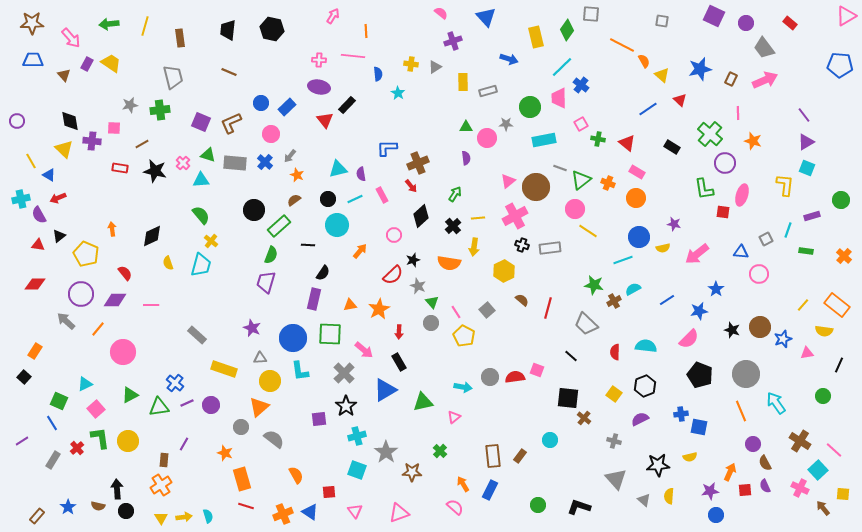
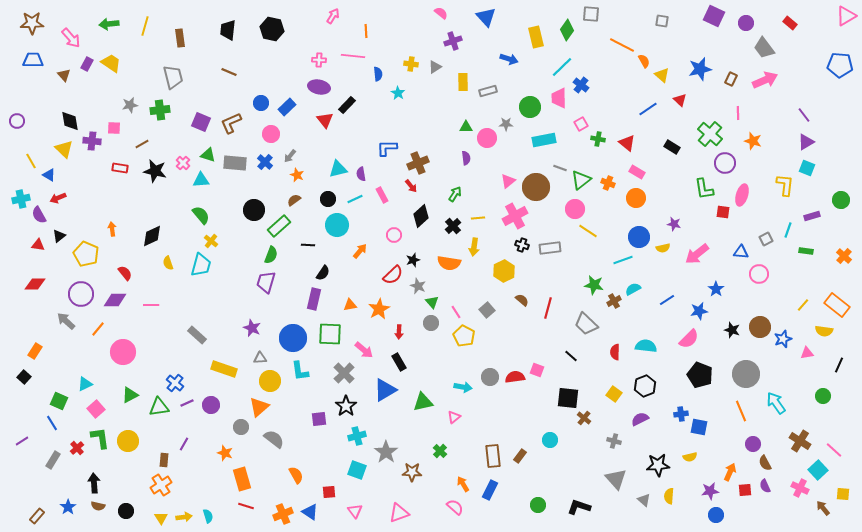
black arrow at (117, 489): moved 23 px left, 6 px up
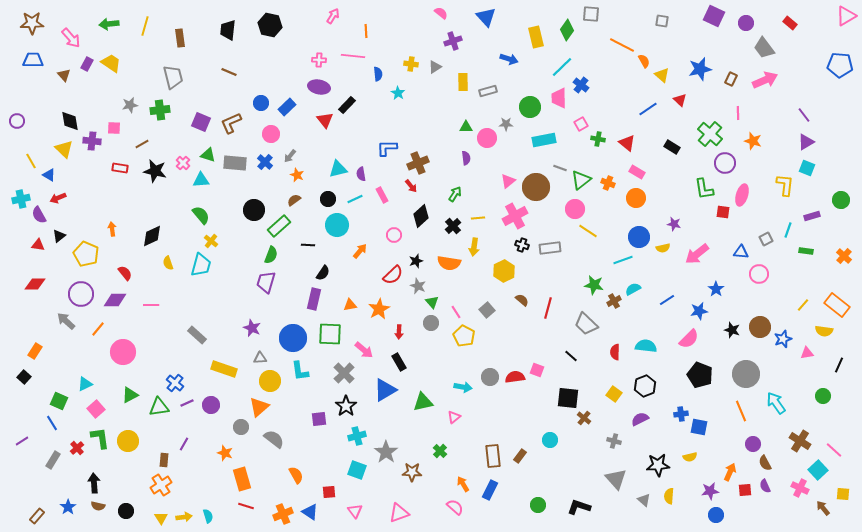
black hexagon at (272, 29): moved 2 px left, 4 px up
black star at (413, 260): moved 3 px right, 1 px down
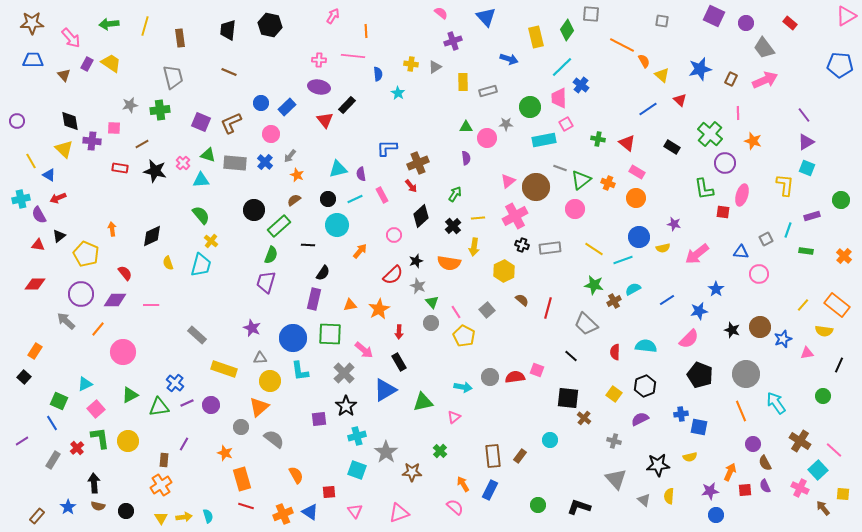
pink square at (581, 124): moved 15 px left
yellow line at (588, 231): moved 6 px right, 18 px down
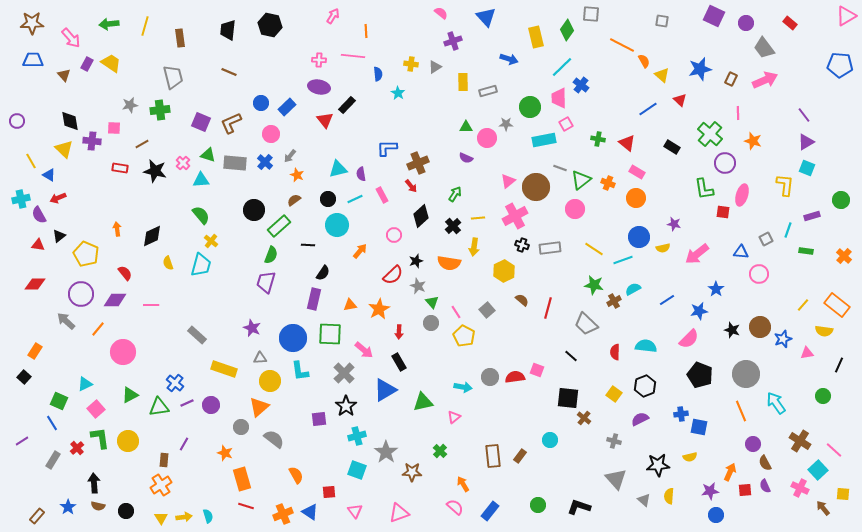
purple semicircle at (466, 158): rotated 120 degrees clockwise
orange arrow at (112, 229): moved 5 px right
blue rectangle at (490, 490): moved 21 px down; rotated 12 degrees clockwise
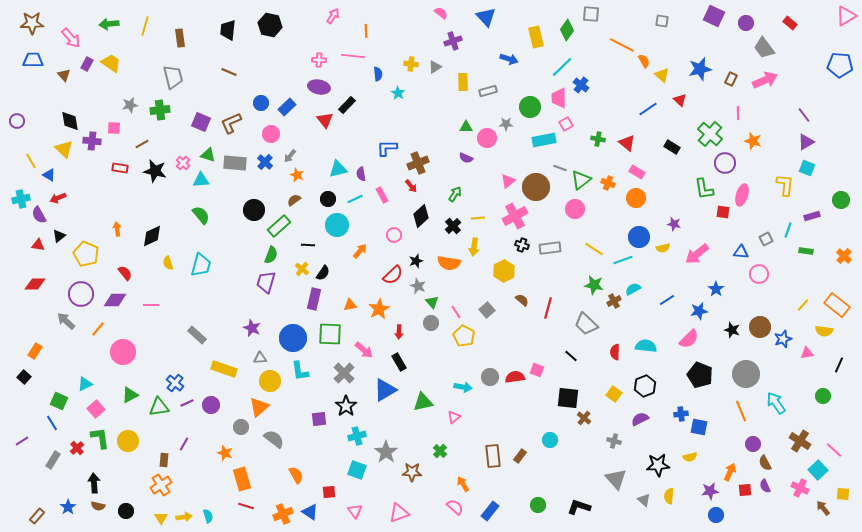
yellow cross at (211, 241): moved 91 px right, 28 px down
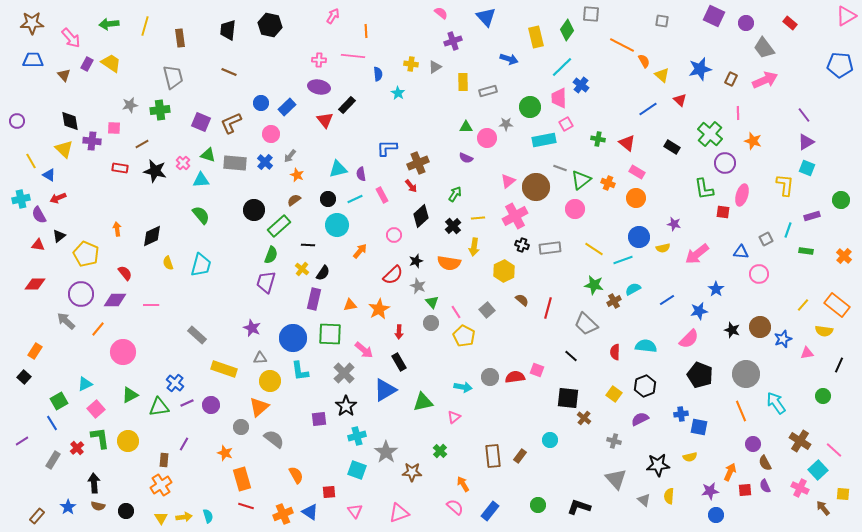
green square at (59, 401): rotated 36 degrees clockwise
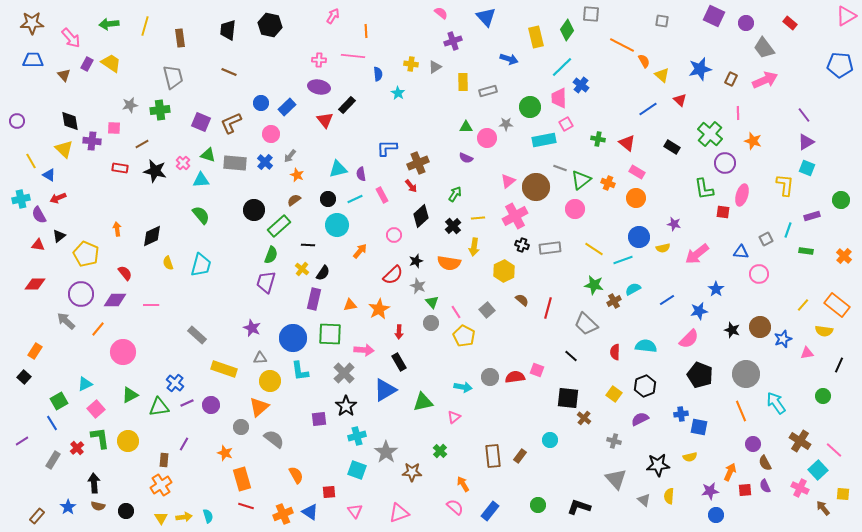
pink arrow at (364, 350): rotated 36 degrees counterclockwise
